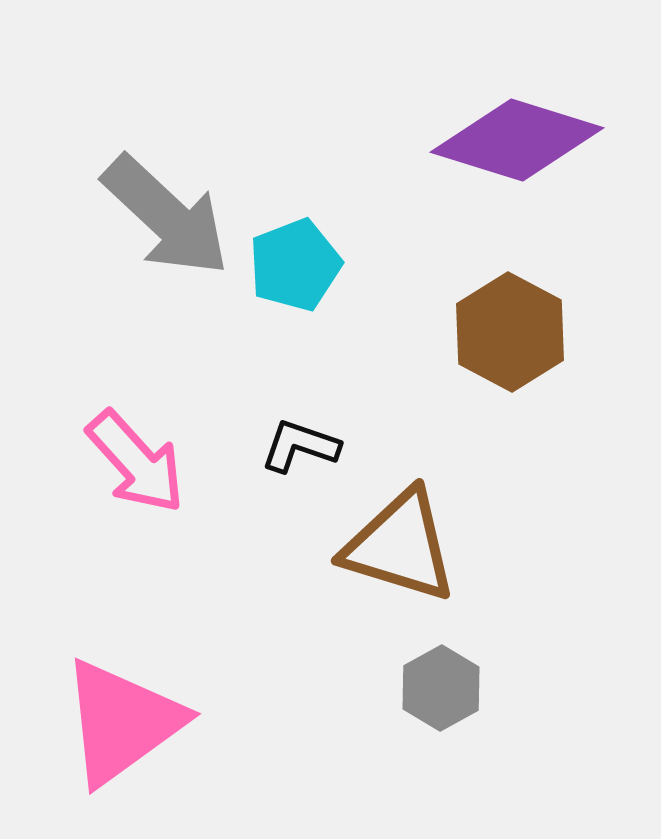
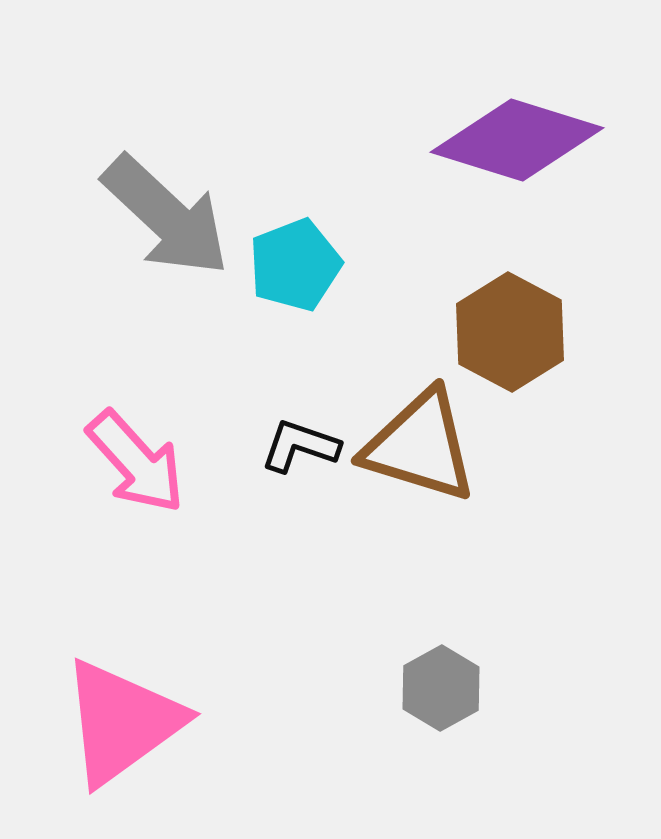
brown triangle: moved 20 px right, 100 px up
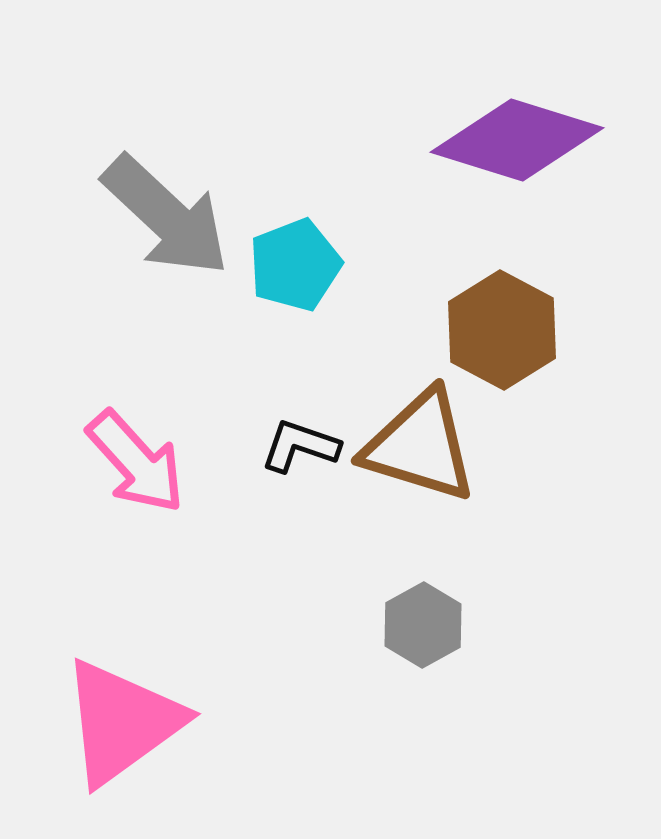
brown hexagon: moved 8 px left, 2 px up
gray hexagon: moved 18 px left, 63 px up
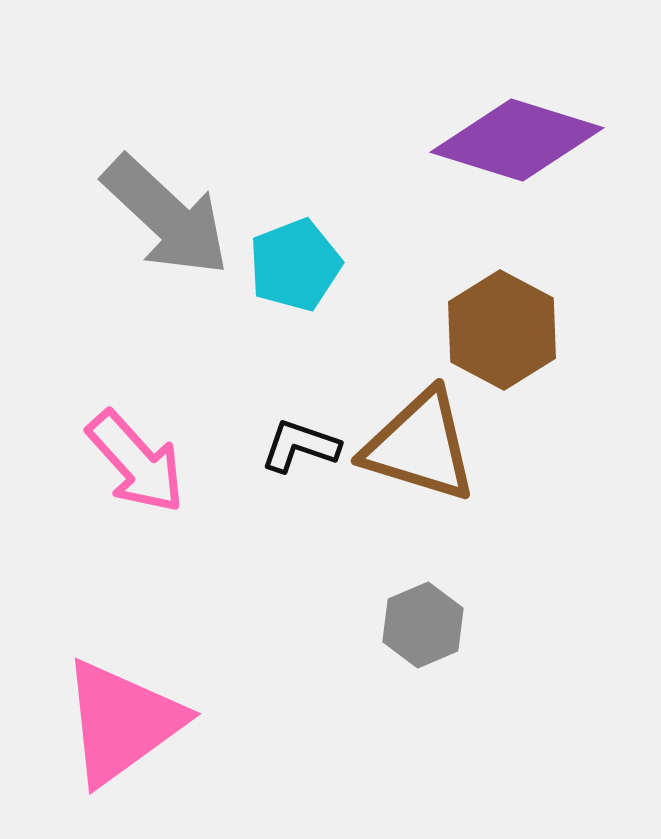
gray hexagon: rotated 6 degrees clockwise
